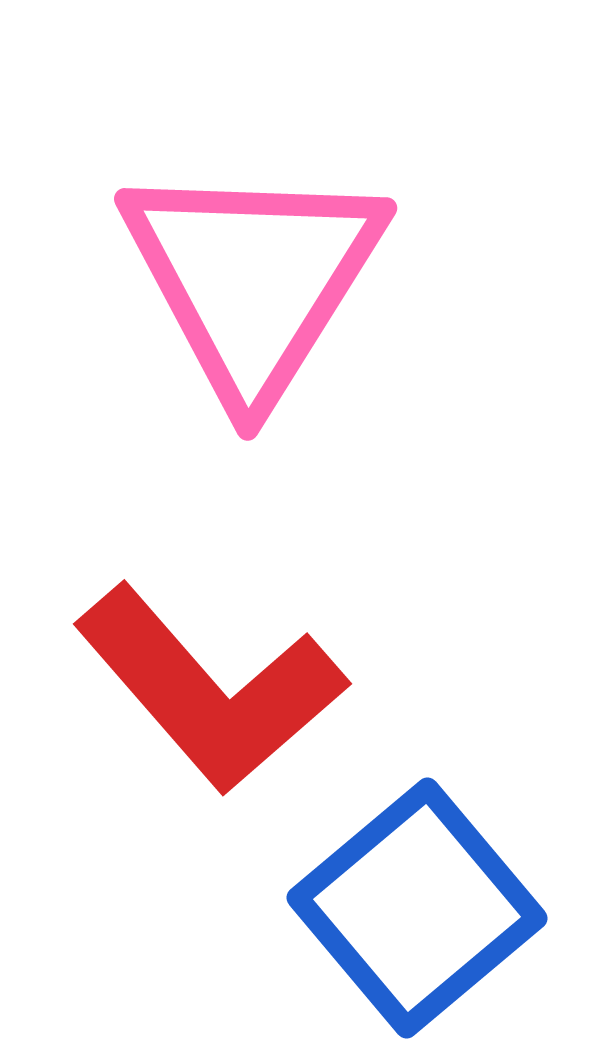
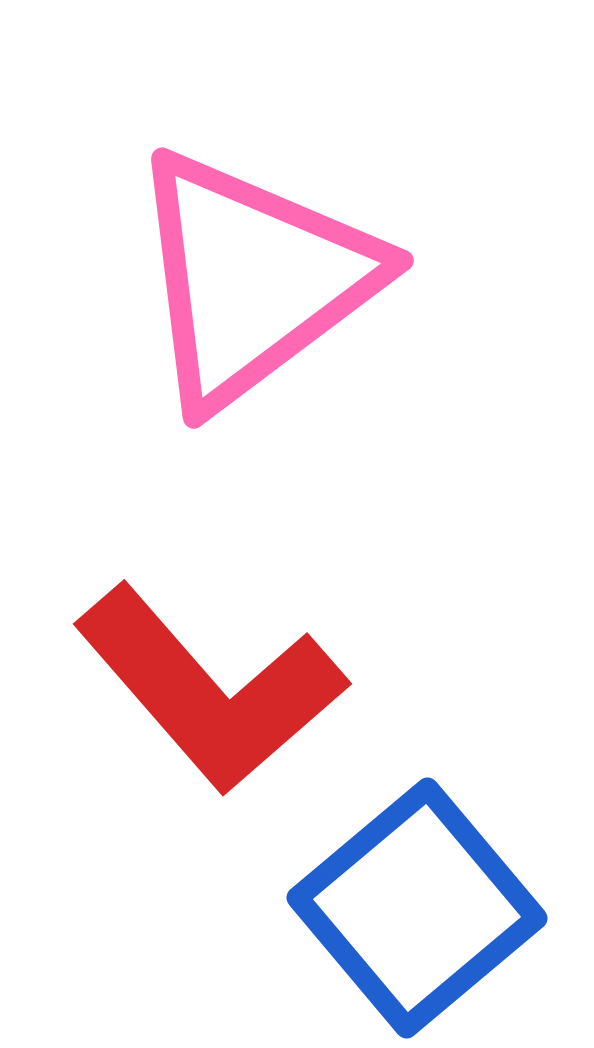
pink triangle: rotated 21 degrees clockwise
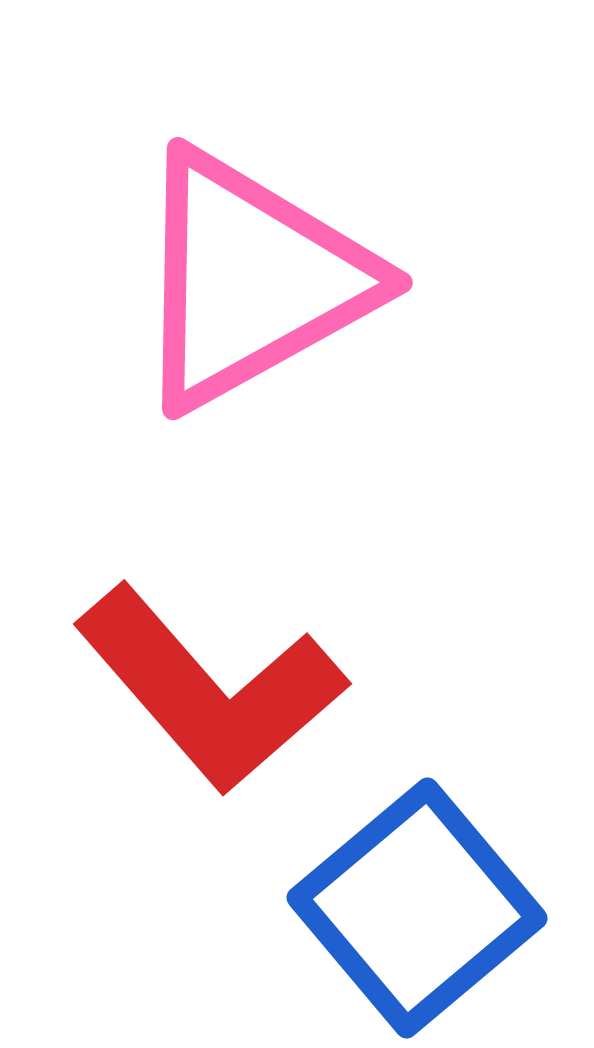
pink triangle: moved 2 px left, 1 px down; rotated 8 degrees clockwise
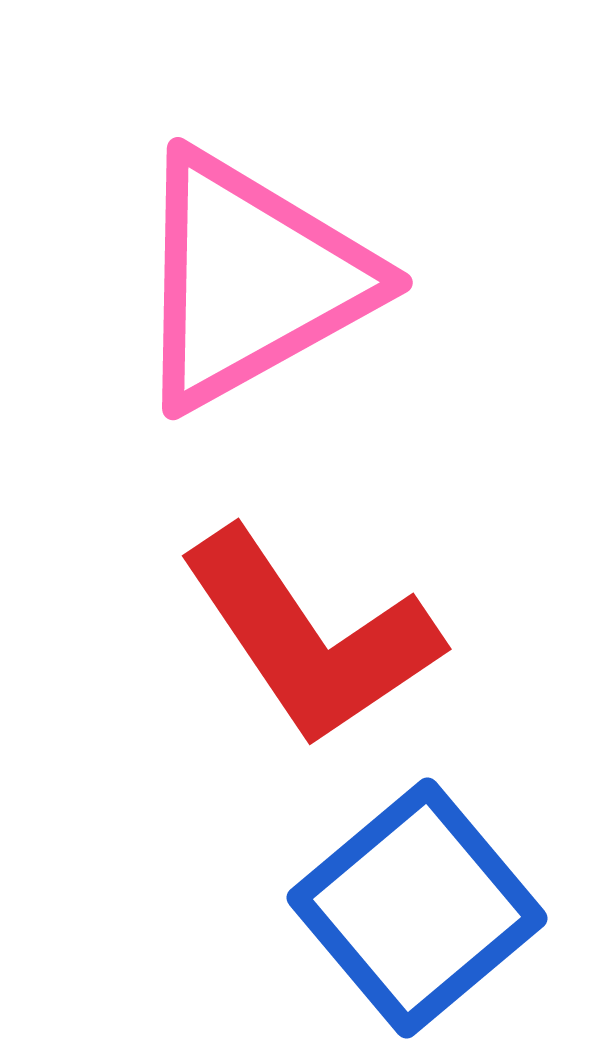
red L-shape: moved 100 px right, 52 px up; rotated 7 degrees clockwise
